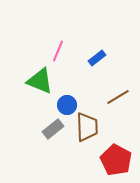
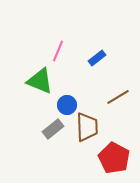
red pentagon: moved 2 px left, 2 px up
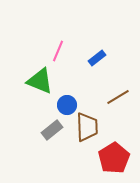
gray rectangle: moved 1 px left, 1 px down
red pentagon: rotated 12 degrees clockwise
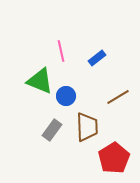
pink line: moved 3 px right; rotated 35 degrees counterclockwise
blue circle: moved 1 px left, 9 px up
gray rectangle: rotated 15 degrees counterclockwise
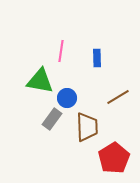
pink line: rotated 20 degrees clockwise
blue rectangle: rotated 54 degrees counterclockwise
green triangle: rotated 12 degrees counterclockwise
blue circle: moved 1 px right, 2 px down
gray rectangle: moved 11 px up
